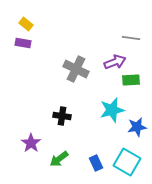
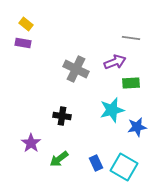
green rectangle: moved 3 px down
cyan square: moved 3 px left, 5 px down
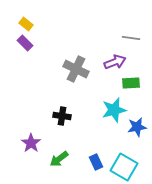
purple rectangle: moved 2 px right; rotated 35 degrees clockwise
cyan star: moved 2 px right
blue rectangle: moved 1 px up
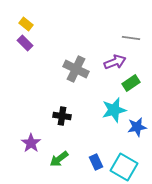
green rectangle: rotated 30 degrees counterclockwise
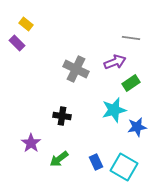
purple rectangle: moved 8 px left
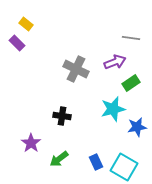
cyan star: moved 1 px left, 1 px up
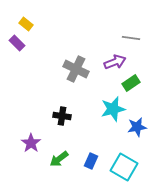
blue rectangle: moved 5 px left, 1 px up; rotated 49 degrees clockwise
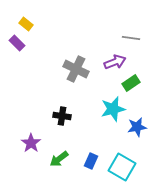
cyan square: moved 2 px left
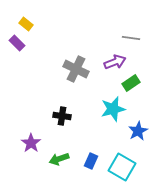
blue star: moved 1 px right, 4 px down; rotated 18 degrees counterclockwise
green arrow: rotated 18 degrees clockwise
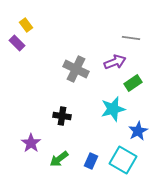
yellow rectangle: moved 1 px down; rotated 16 degrees clockwise
green rectangle: moved 2 px right
green arrow: rotated 18 degrees counterclockwise
cyan square: moved 1 px right, 7 px up
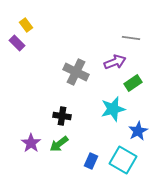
gray cross: moved 3 px down
green arrow: moved 15 px up
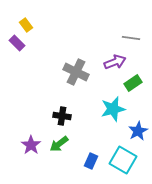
purple star: moved 2 px down
